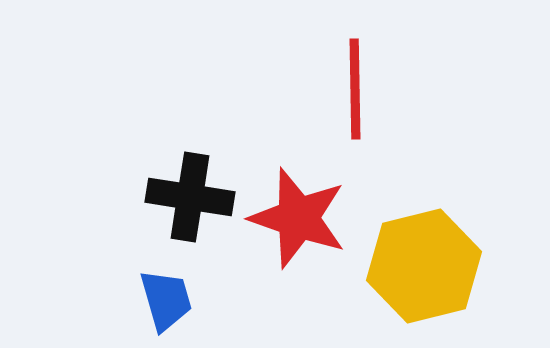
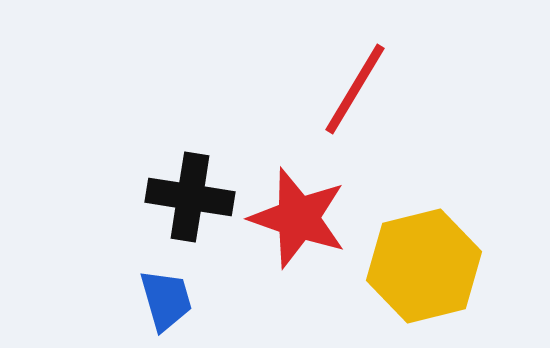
red line: rotated 32 degrees clockwise
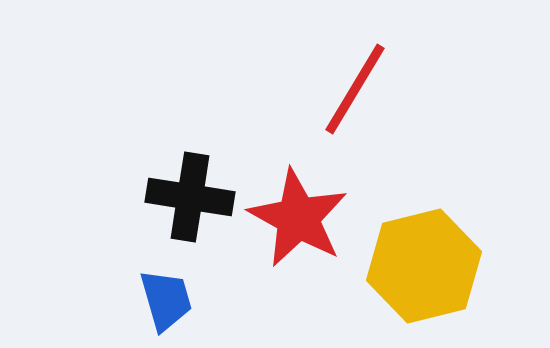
red star: rotated 10 degrees clockwise
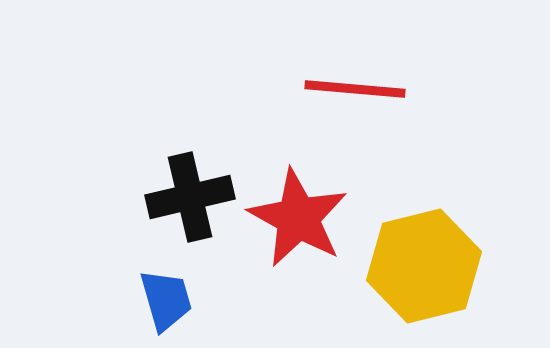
red line: rotated 64 degrees clockwise
black cross: rotated 22 degrees counterclockwise
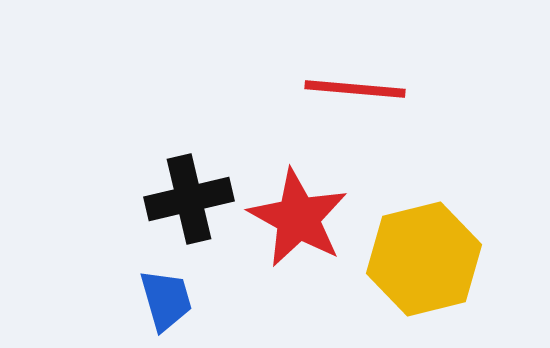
black cross: moved 1 px left, 2 px down
yellow hexagon: moved 7 px up
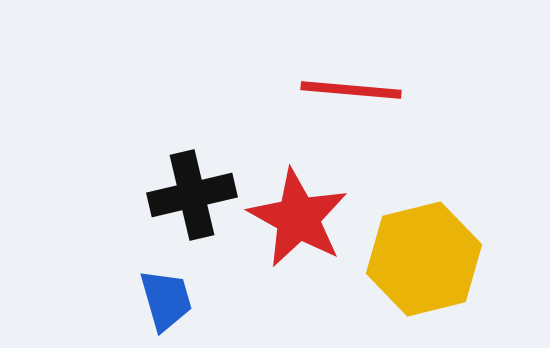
red line: moved 4 px left, 1 px down
black cross: moved 3 px right, 4 px up
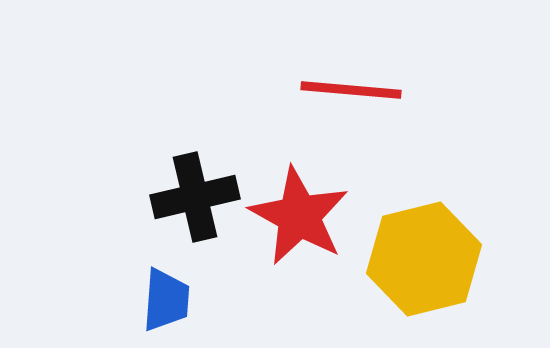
black cross: moved 3 px right, 2 px down
red star: moved 1 px right, 2 px up
blue trapezoid: rotated 20 degrees clockwise
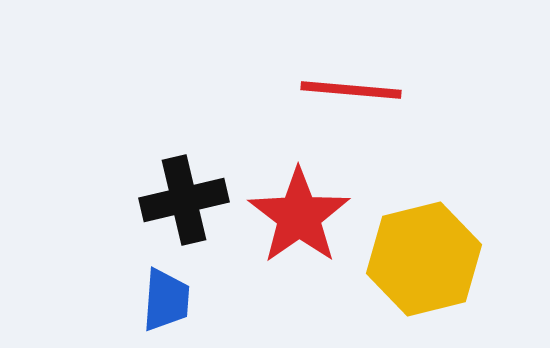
black cross: moved 11 px left, 3 px down
red star: rotated 8 degrees clockwise
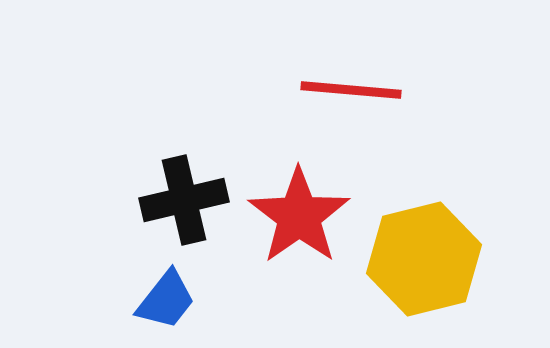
blue trapezoid: rotated 34 degrees clockwise
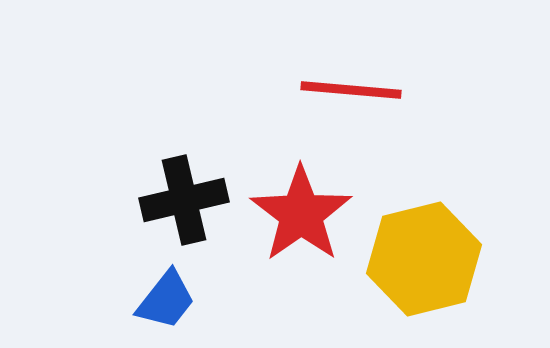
red star: moved 2 px right, 2 px up
